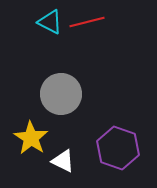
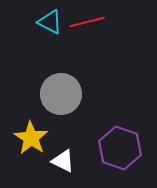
purple hexagon: moved 2 px right
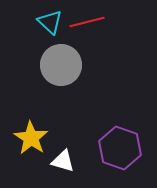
cyan triangle: rotated 16 degrees clockwise
gray circle: moved 29 px up
white triangle: rotated 10 degrees counterclockwise
